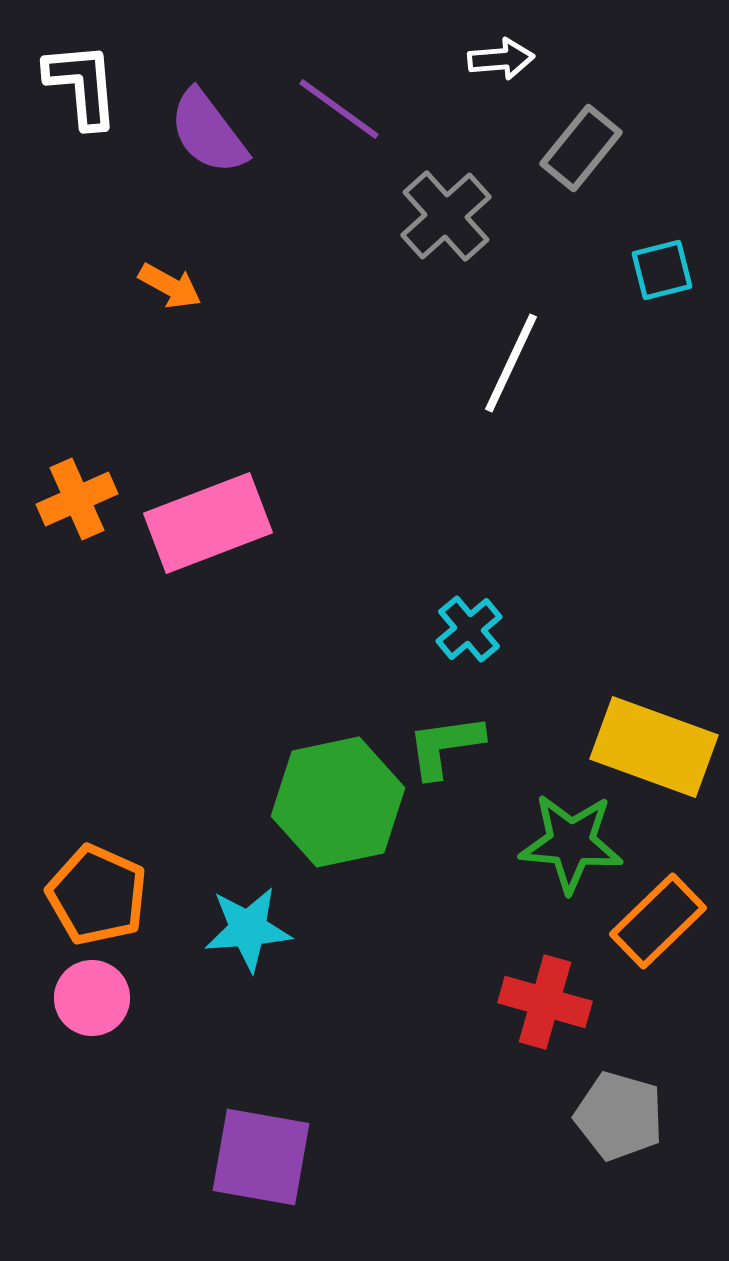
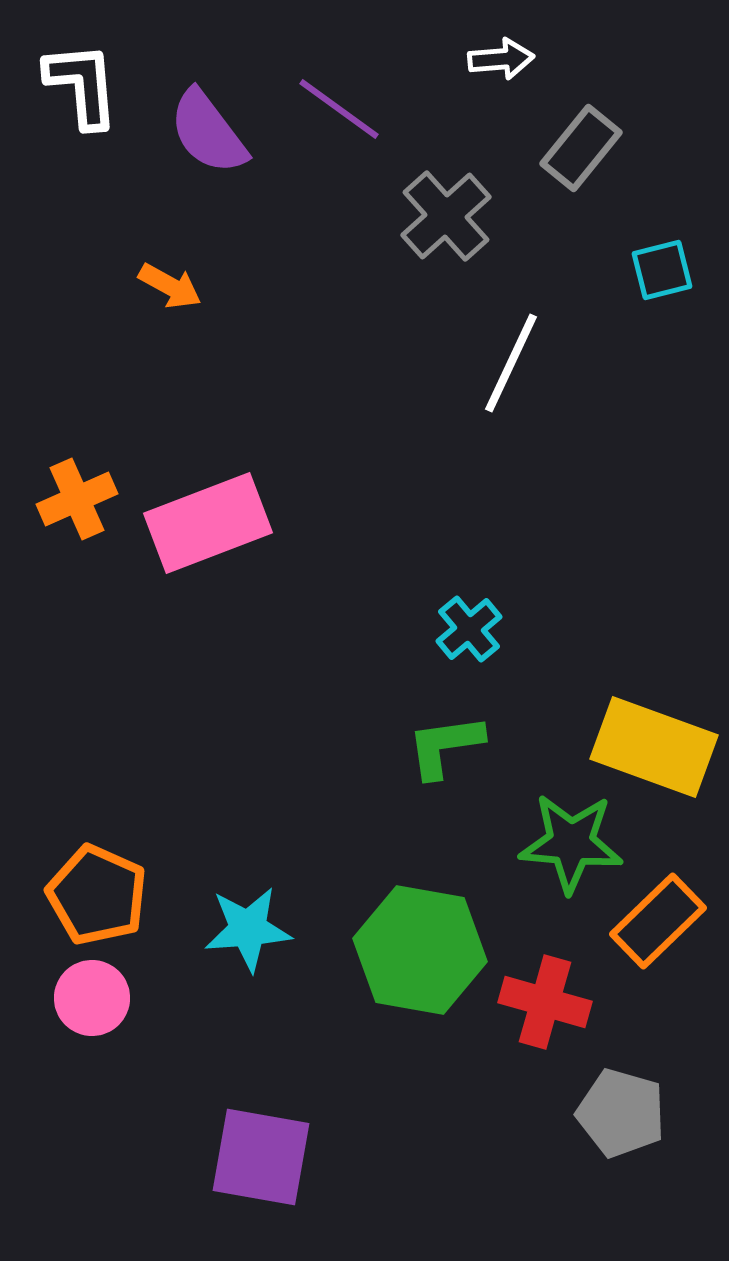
green hexagon: moved 82 px right, 148 px down; rotated 22 degrees clockwise
gray pentagon: moved 2 px right, 3 px up
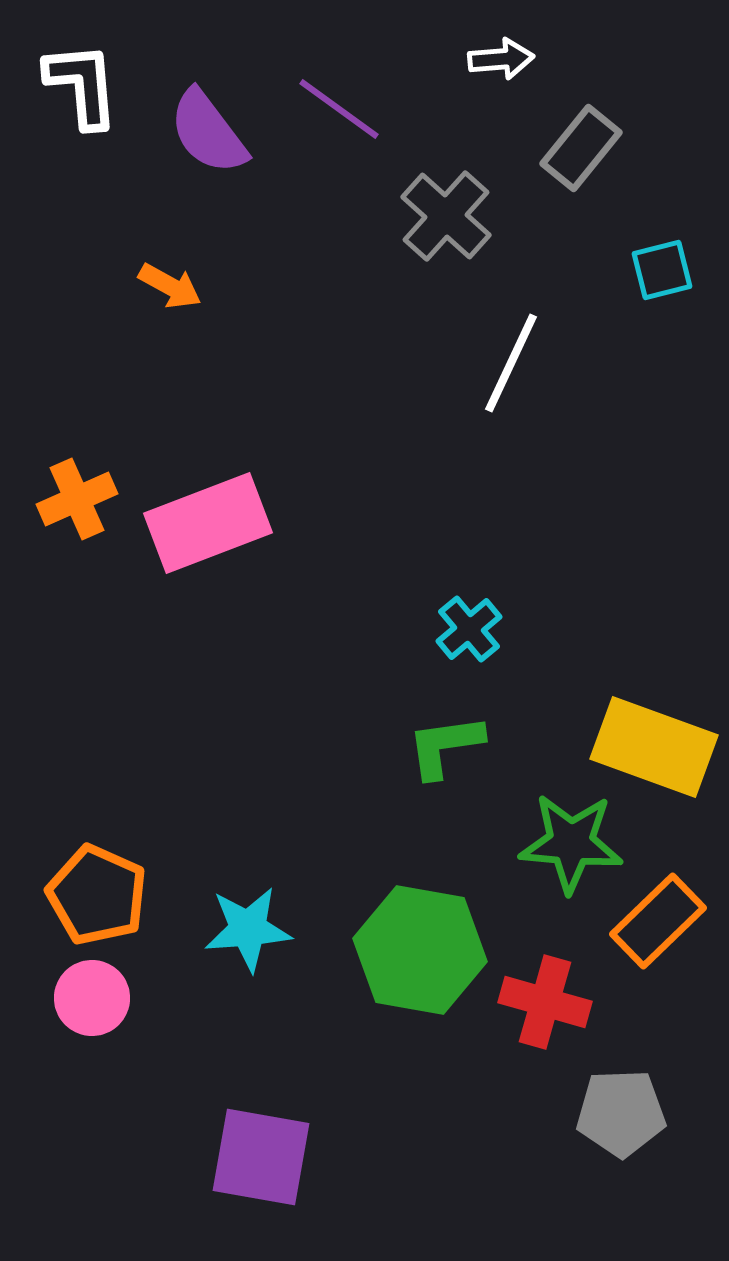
gray cross: rotated 6 degrees counterclockwise
gray pentagon: rotated 18 degrees counterclockwise
